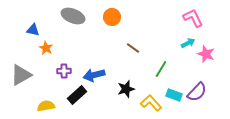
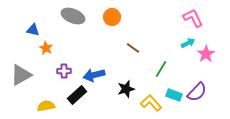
pink star: rotated 18 degrees clockwise
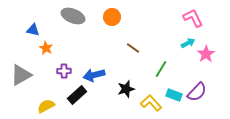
yellow semicircle: rotated 18 degrees counterclockwise
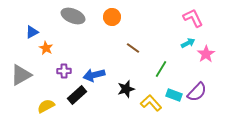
blue triangle: moved 1 px left, 2 px down; rotated 40 degrees counterclockwise
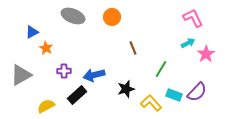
brown line: rotated 32 degrees clockwise
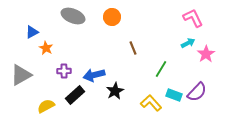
black star: moved 11 px left, 2 px down; rotated 12 degrees counterclockwise
black rectangle: moved 2 px left
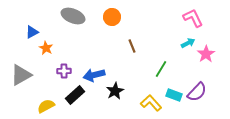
brown line: moved 1 px left, 2 px up
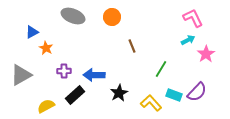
cyan arrow: moved 3 px up
blue arrow: rotated 15 degrees clockwise
black star: moved 4 px right, 2 px down
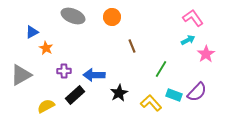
pink L-shape: rotated 10 degrees counterclockwise
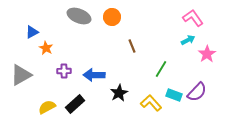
gray ellipse: moved 6 px right
pink star: moved 1 px right
black rectangle: moved 9 px down
yellow semicircle: moved 1 px right, 1 px down
